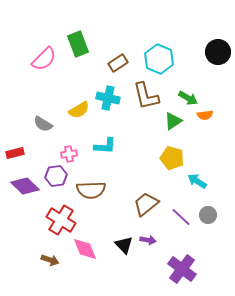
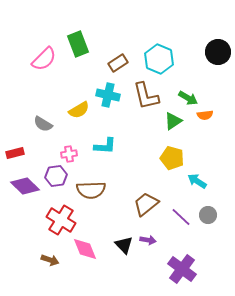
cyan cross: moved 3 px up
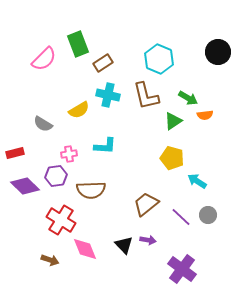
brown rectangle: moved 15 px left
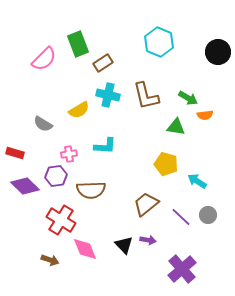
cyan hexagon: moved 17 px up
green triangle: moved 3 px right, 6 px down; rotated 42 degrees clockwise
red rectangle: rotated 30 degrees clockwise
yellow pentagon: moved 6 px left, 6 px down
purple cross: rotated 12 degrees clockwise
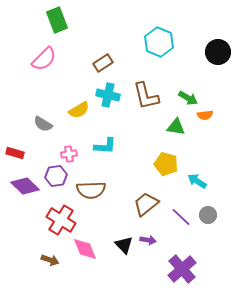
green rectangle: moved 21 px left, 24 px up
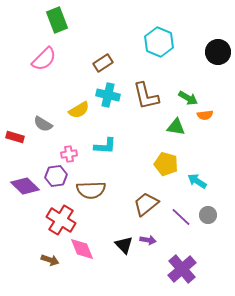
red rectangle: moved 16 px up
pink diamond: moved 3 px left
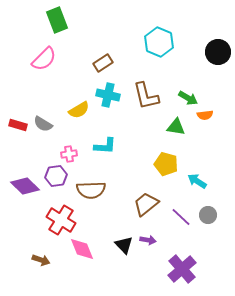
red rectangle: moved 3 px right, 12 px up
brown arrow: moved 9 px left
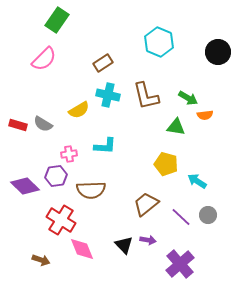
green rectangle: rotated 55 degrees clockwise
purple cross: moved 2 px left, 5 px up
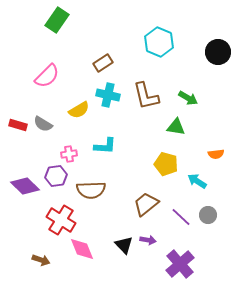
pink semicircle: moved 3 px right, 17 px down
orange semicircle: moved 11 px right, 39 px down
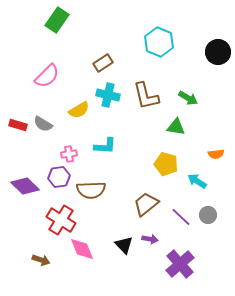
purple hexagon: moved 3 px right, 1 px down
purple arrow: moved 2 px right, 1 px up
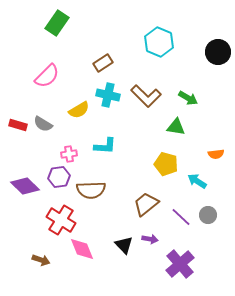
green rectangle: moved 3 px down
brown L-shape: rotated 32 degrees counterclockwise
